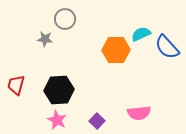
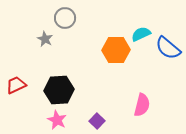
gray circle: moved 1 px up
gray star: rotated 21 degrees clockwise
blue semicircle: moved 1 px right, 1 px down; rotated 8 degrees counterclockwise
red trapezoid: rotated 50 degrees clockwise
pink semicircle: moved 3 px right, 8 px up; rotated 70 degrees counterclockwise
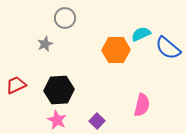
gray star: moved 5 px down; rotated 21 degrees clockwise
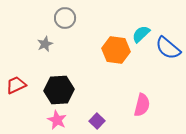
cyan semicircle: rotated 18 degrees counterclockwise
orange hexagon: rotated 8 degrees clockwise
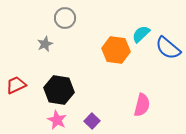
black hexagon: rotated 12 degrees clockwise
purple square: moved 5 px left
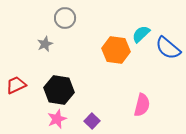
pink star: moved 1 px up; rotated 24 degrees clockwise
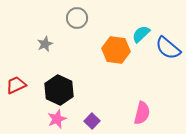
gray circle: moved 12 px right
black hexagon: rotated 16 degrees clockwise
pink semicircle: moved 8 px down
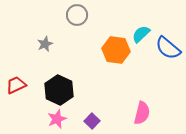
gray circle: moved 3 px up
